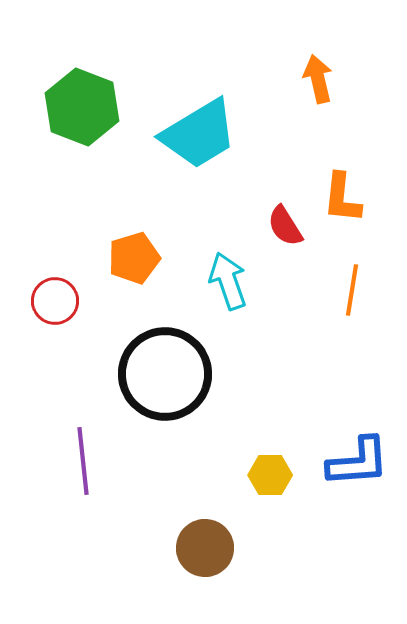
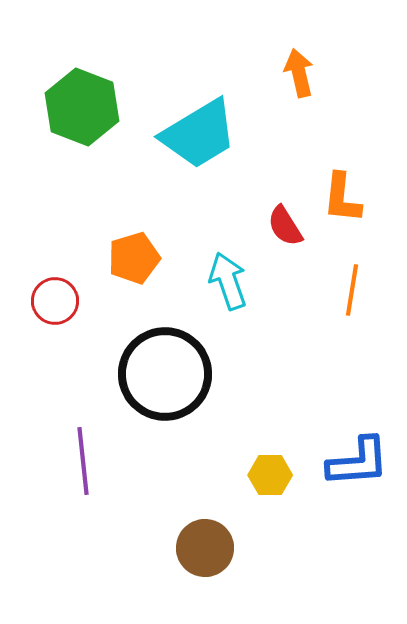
orange arrow: moved 19 px left, 6 px up
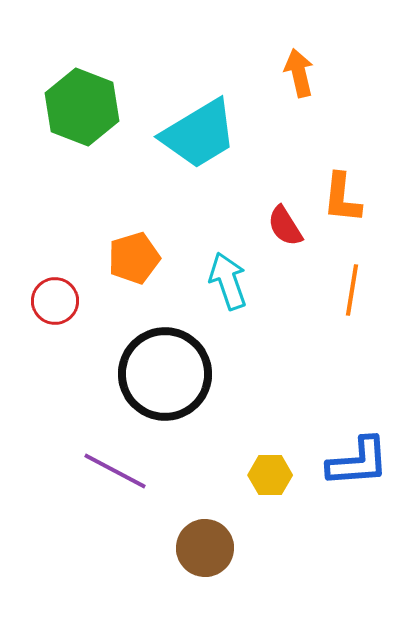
purple line: moved 32 px right, 10 px down; rotated 56 degrees counterclockwise
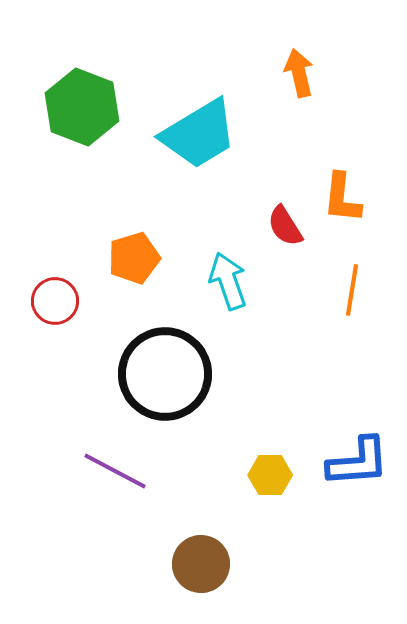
brown circle: moved 4 px left, 16 px down
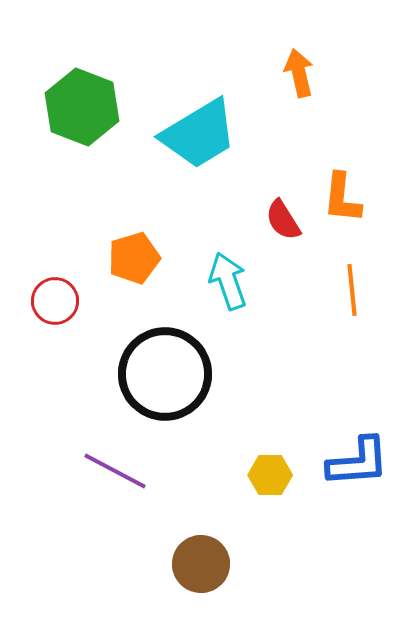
red semicircle: moved 2 px left, 6 px up
orange line: rotated 15 degrees counterclockwise
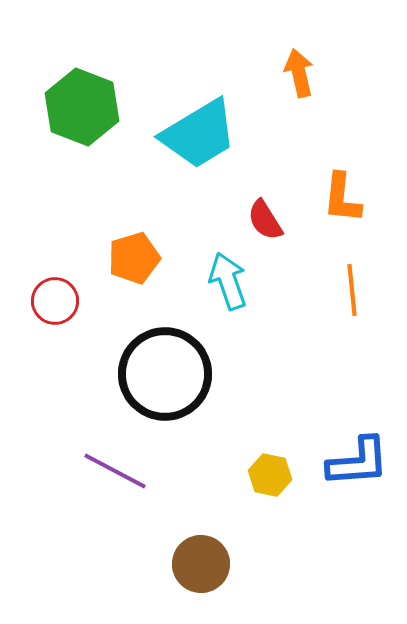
red semicircle: moved 18 px left
yellow hexagon: rotated 12 degrees clockwise
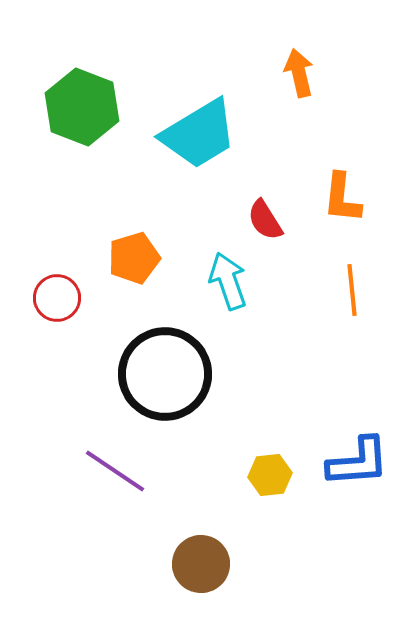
red circle: moved 2 px right, 3 px up
purple line: rotated 6 degrees clockwise
yellow hexagon: rotated 18 degrees counterclockwise
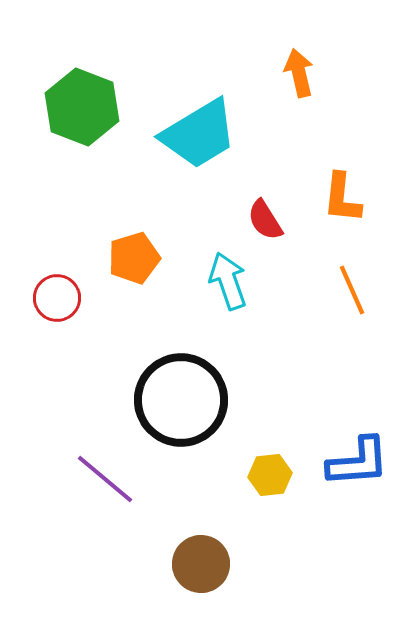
orange line: rotated 18 degrees counterclockwise
black circle: moved 16 px right, 26 px down
purple line: moved 10 px left, 8 px down; rotated 6 degrees clockwise
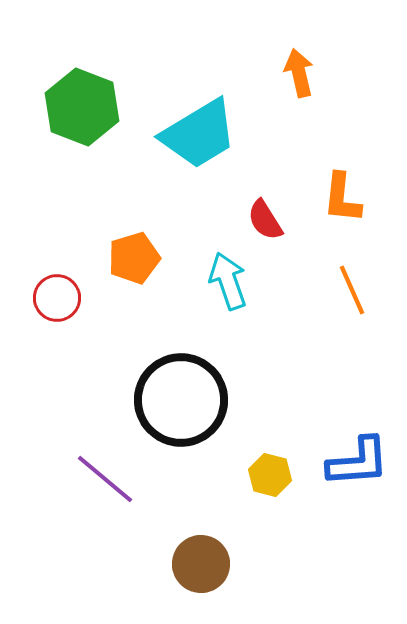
yellow hexagon: rotated 21 degrees clockwise
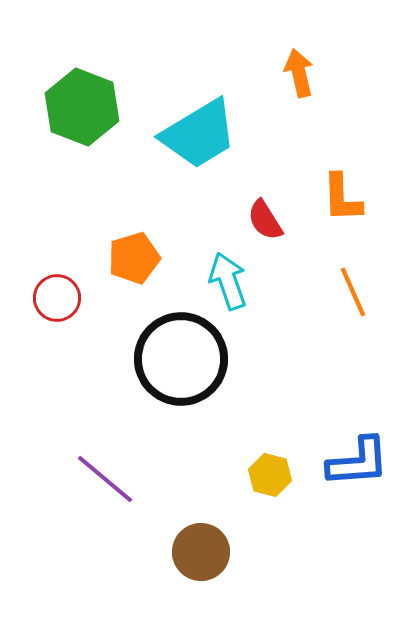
orange L-shape: rotated 8 degrees counterclockwise
orange line: moved 1 px right, 2 px down
black circle: moved 41 px up
brown circle: moved 12 px up
